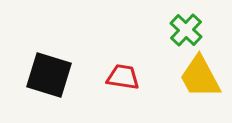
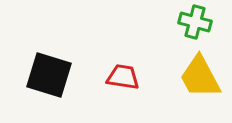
green cross: moved 9 px right, 8 px up; rotated 28 degrees counterclockwise
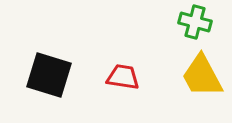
yellow trapezoid: moved 2 px right, 1 px up
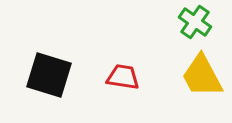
green cross: rotated 20 degrees clockwise
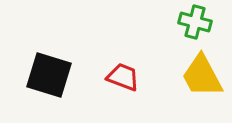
green cross: rotated 20 degrees counterclockwise
red trapezoid: rotated 12 degrees clockwise
